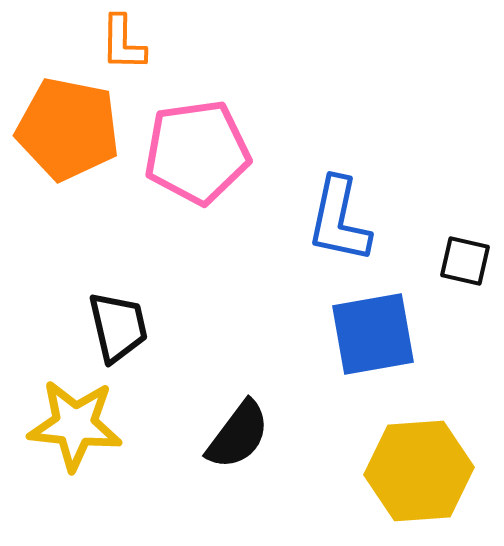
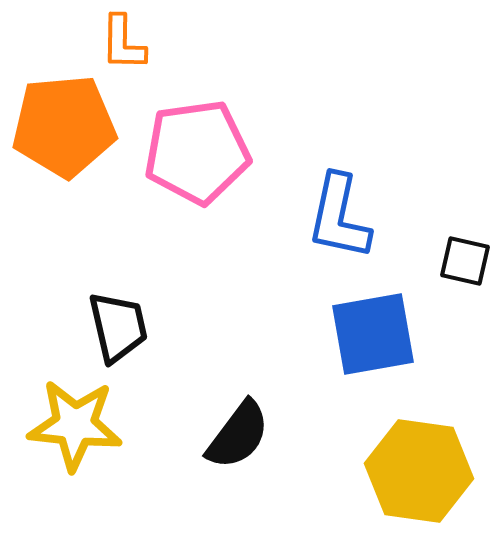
orange pentagon: moved 4 px left, 3 px up; rotated 16 degrees counterclockwise
blue L-shape: moved 3 px up
yellow hexagon: rotated 12 degrees clockwise
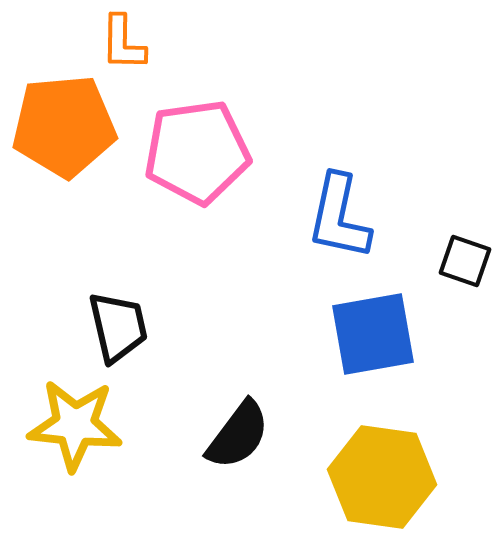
black square: rotated 6 degrees clockwise
yellow hexagon: moved 37 px left, 6 px down
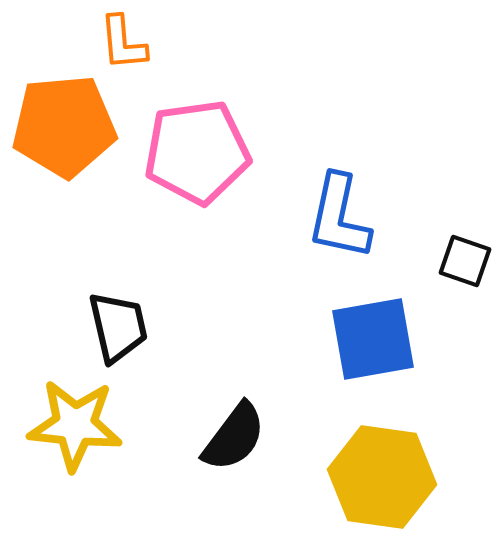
orange L-shape: rotated 6 degrees counterclockwise
blue square: moved 5 px down
black semicircle: moved 4 px left, 2 px down
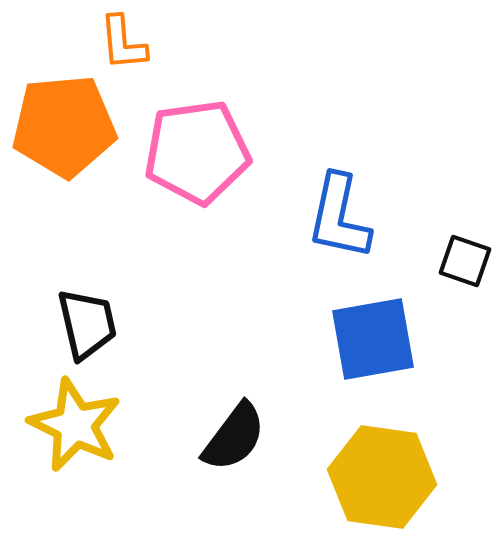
black trapezoid: moved 31 px left, 3 px up
yellow star: rotated 20 degrees clockwise
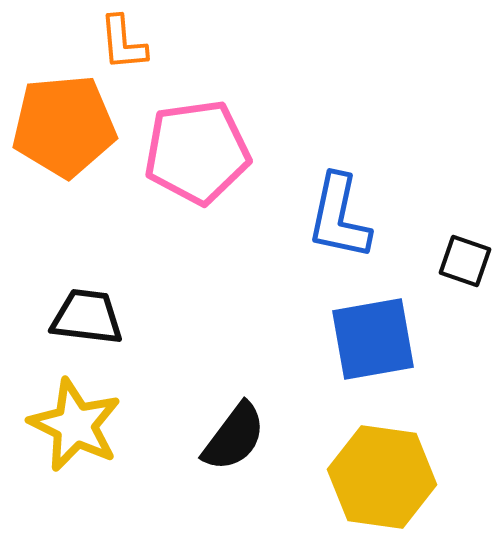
black trapezoid: moved 7 px up; rotated 70 degrees counterclockwise
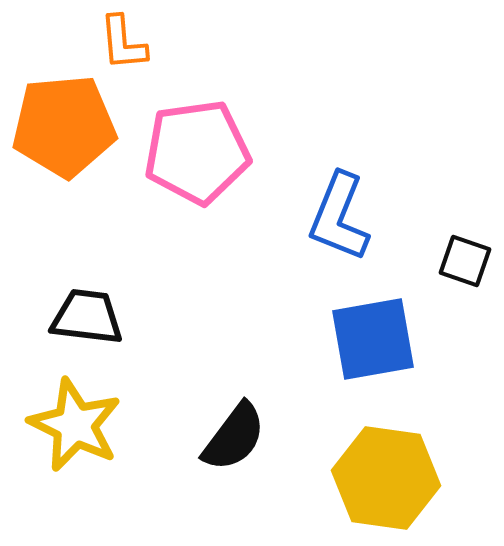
blue L-shape: rotated 10 degrees clockwise
yellow hexagon: moved 4 px right, 1 px down
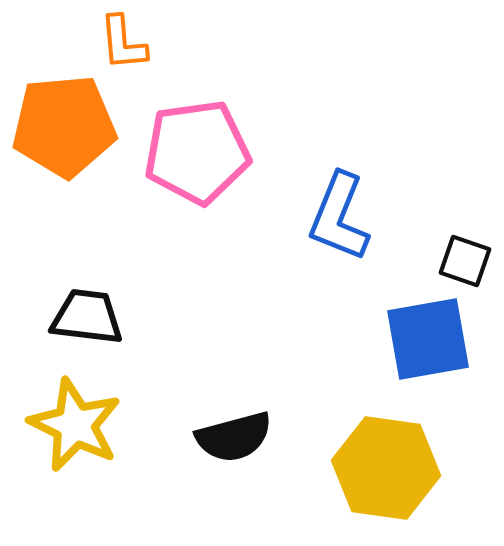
blue square: moved 55 px right
black semicircle: rotated 38 degrees clockwise
yellow hexagon: moved 10 px up
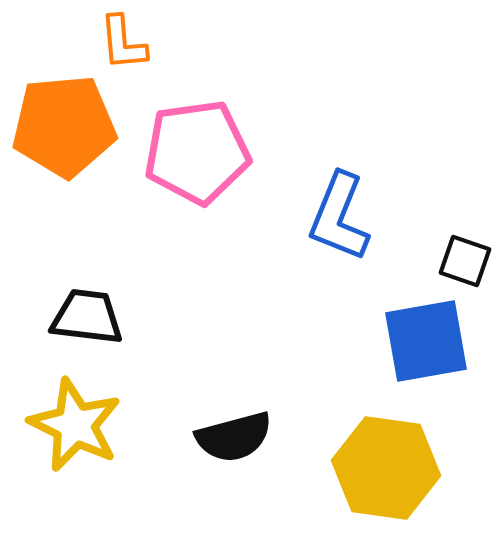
blue square: moved 2 px left, 2 px down
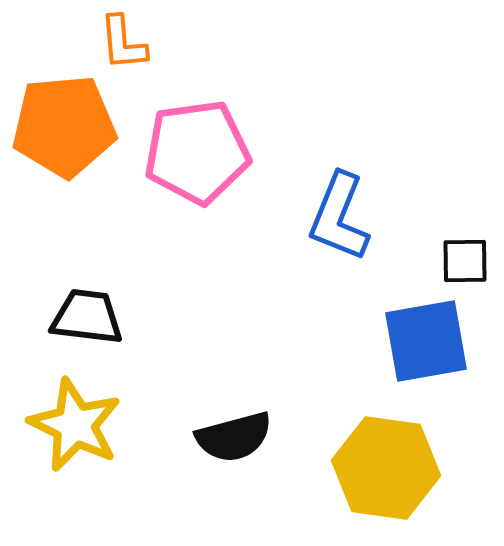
black square: rotated 20 degrees counterclockwise
